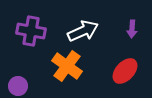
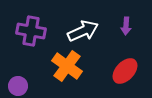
purple arrow: moved 6 px left, 3 px up
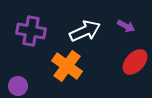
purple arrow: rotated 66 degrees counterclockwise
white arrow: moved 2 px right
red ellipse: moved 10 px right, 9 px up
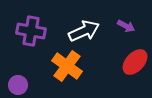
white arrow: moved 1 px left
purple circle: moved 1 px up
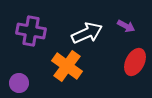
white arrow: moved 3 px right, 2 px down
red ellipse: rotated 16 degrees counterclockwise
purple circle: moved 1 px right, 2 px up
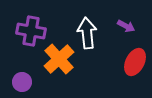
white arrow: rotated 72 degrees counterclockwise
orange cross: moved 8 px left, 7 px up; rotated 12 degrees clockwise
purple circle: moved 3 px right, 1 px up
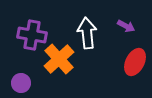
purple cross: moved 1 px right, 4 px down
purple circle: moved 1 px left, 1 px down
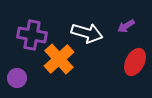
purple arrow: rotated 120 degrees clockwise
white arrow: rotated 112 degrees clockwise
purple circle: moved 4 px left, 5 px up
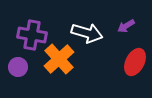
purple circle: moved 1 px right, 11 px up
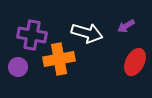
orange cross: rotated 32 degrees clockwise
